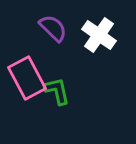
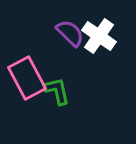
purple semicircle: moved 17 px right, 5 px down
white cross: moved 1 px down
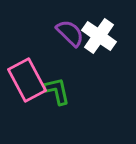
pink rectangle: moved 2 px down
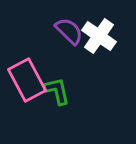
purple semicircle: moved 1 px left, 2 px up
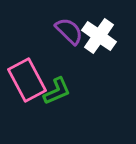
green L-shape: rotated 80 degrees clockwise
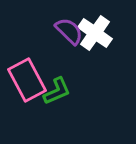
white cross: moved 4 px left, 3 px up
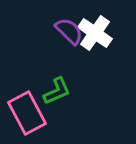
pink rectangle: moved 33 px down
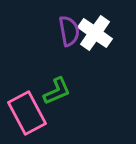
purple semicircle: rotated 36 degrees clockwise
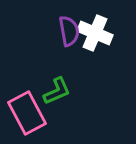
white cross: rotated 12 degrees counterclockwise
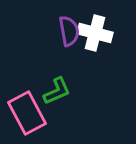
white cross: rotated 8 degrees counterclockwise
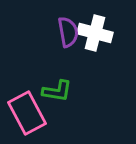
purple semicircle: moved 1 px left, 1 px down
green L-shape: rotated 32 degrees clockwise
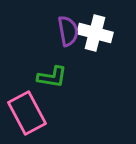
purple semicircle: moved 1 px up
green L-shape: moved 5 px left, 14 px up
